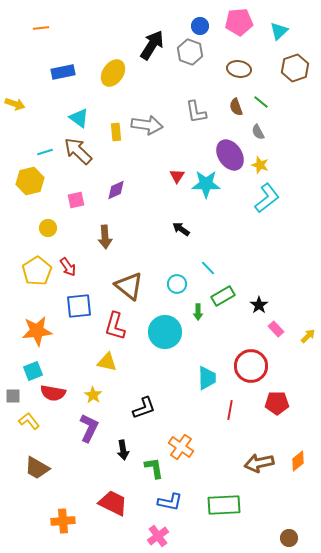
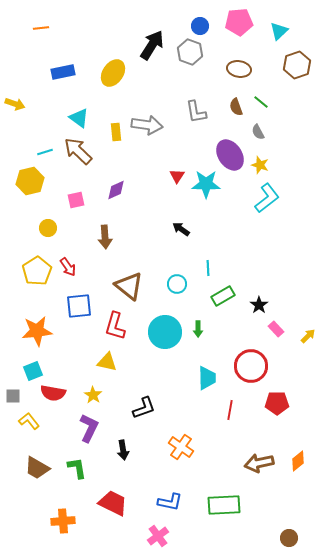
brown hexagon at (295, 68): moved 2 px right, 3 px up
cyan line at (208, 268): rotated 42 degrees clockwise
green arrow at (198, 312): moved 17 px down
green L-shape at (154, 468): moved 77 px left
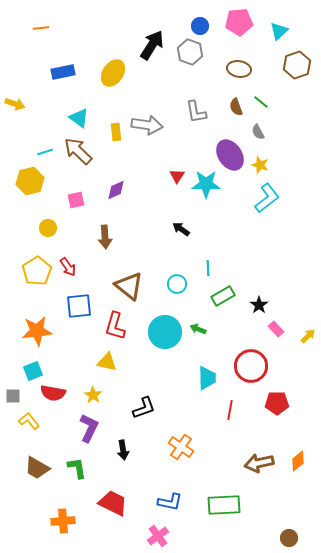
green arrow at (198, 329): rotated 112 degrees clockwise
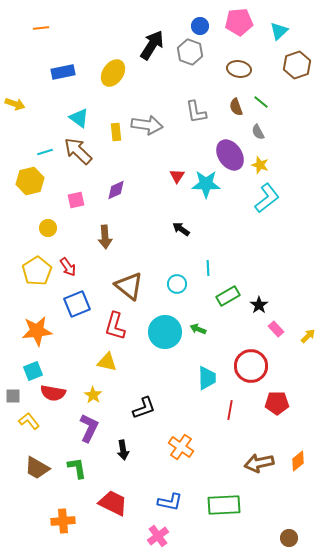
green rectangle at (223, 296): moved 5 px right
blue square at (79, 306): moved 2 px left, 2 px up; rotated 16 degrees counterclockwise
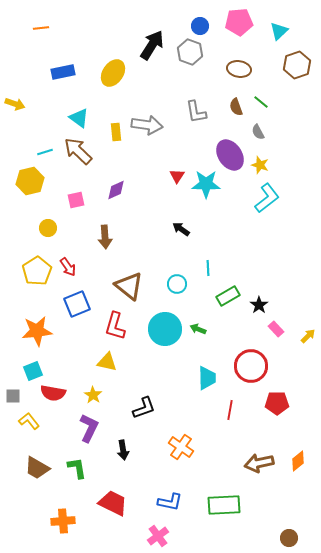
cyan circle at (165, 332): moved 3 px up
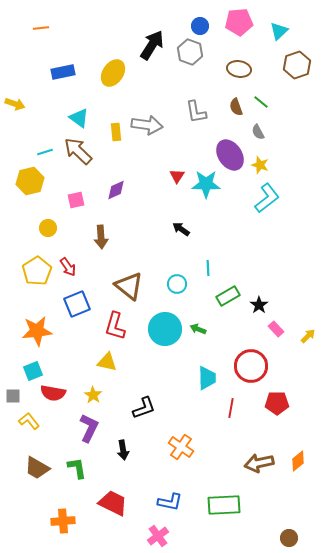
brown arrow at (105, 237): moved 4 px left
red line at (230, 410): moved 1 px right, 2 px up
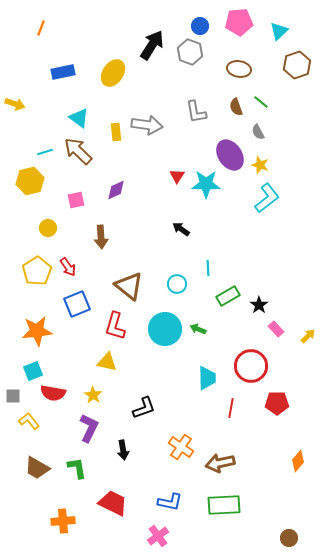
orange line at (41, 28): rotated 63 degrees counterclockwise
orange diamond at (298, 461): rotated 10 degrees counterclockwise
brown arrow at (259, 463): moved 39 px left
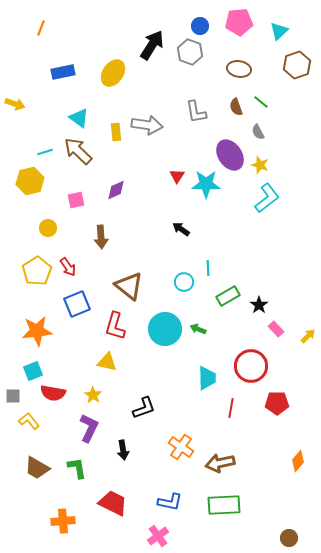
cyan circle at (177, 284): moved 7 px right, 2 px up
